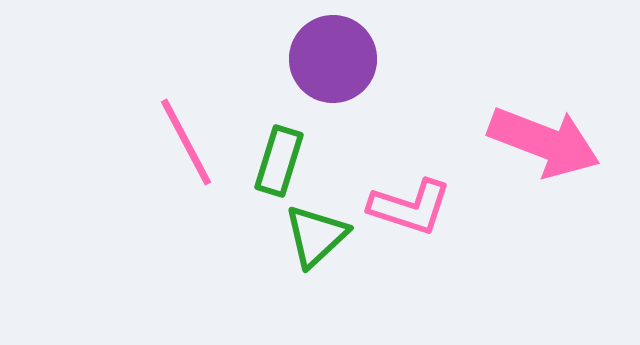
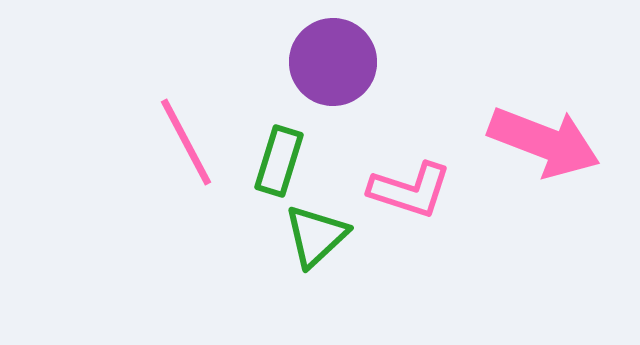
purple circle: moved 3 px down
pink L-shape: moved 17 px up
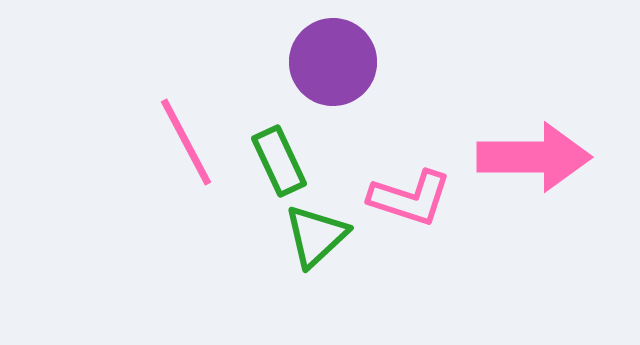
pink arrow: moved 10 px left, 15 px down; rotated 21 degrees counterclockwise
green rectangle: rotated 42 degrees counterclockwise
pink L-shape: moved 8 px down
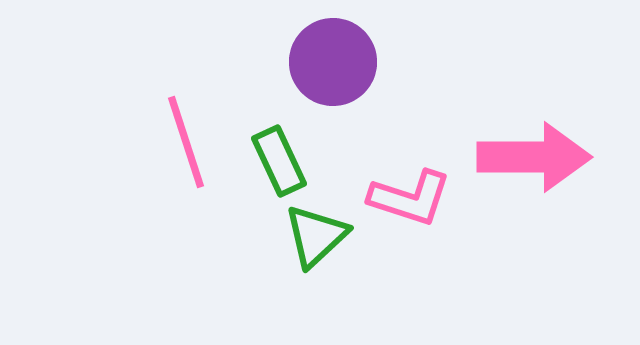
pink line: rotated 10 degrees clockwise
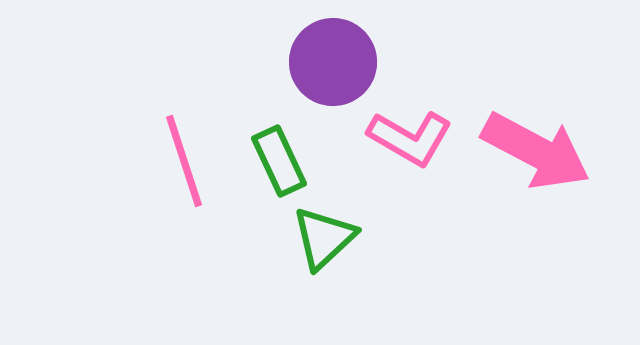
pink line: moved 2 px left, 19 px down
pink arrow: moved 2 px right, 6 px up; rotated 28 degrees clockwise
pink L-shape: moved 60 px up; rotated 12 degrees clockwise
green triangle: moved 8 px right, 2 px down
